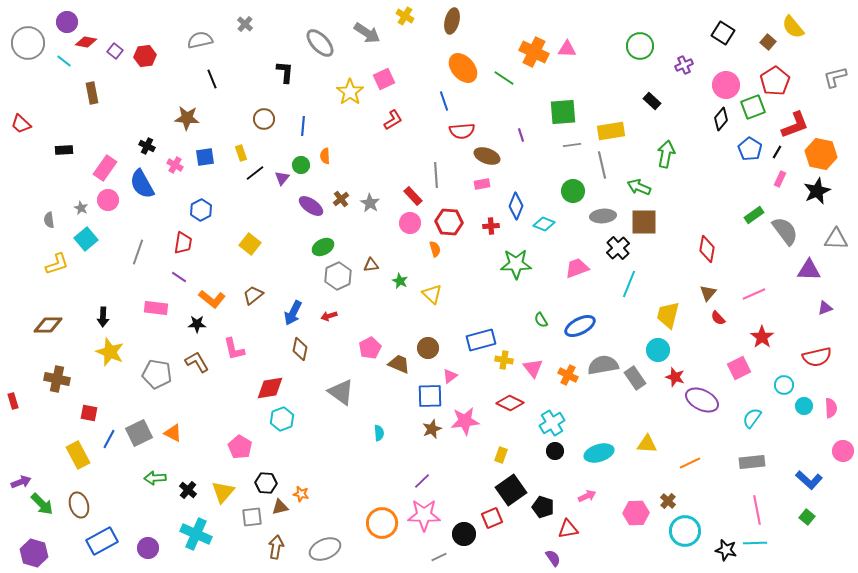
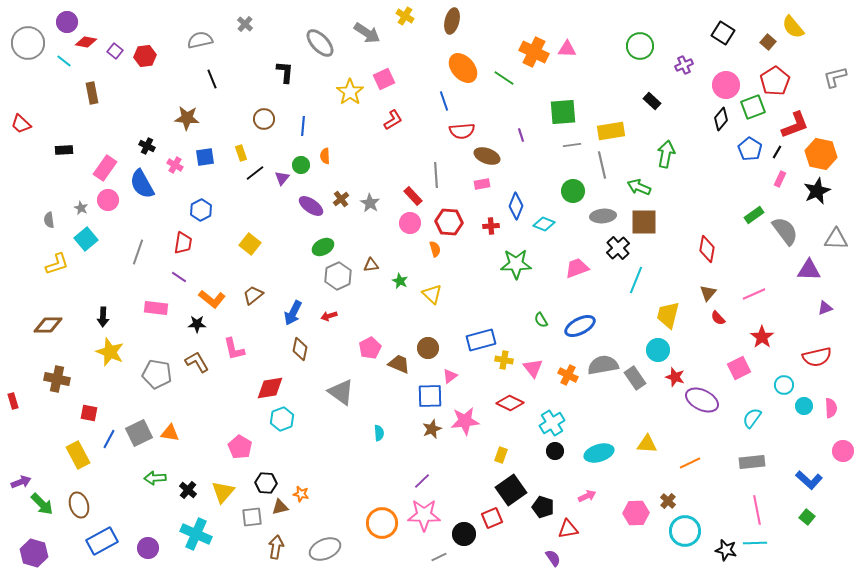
cyan line at (629, 284): moved 7 px right, 4 px up
orange triangle at (173, 433): moved 3 px left; rotated 18 degrees counterclockwise
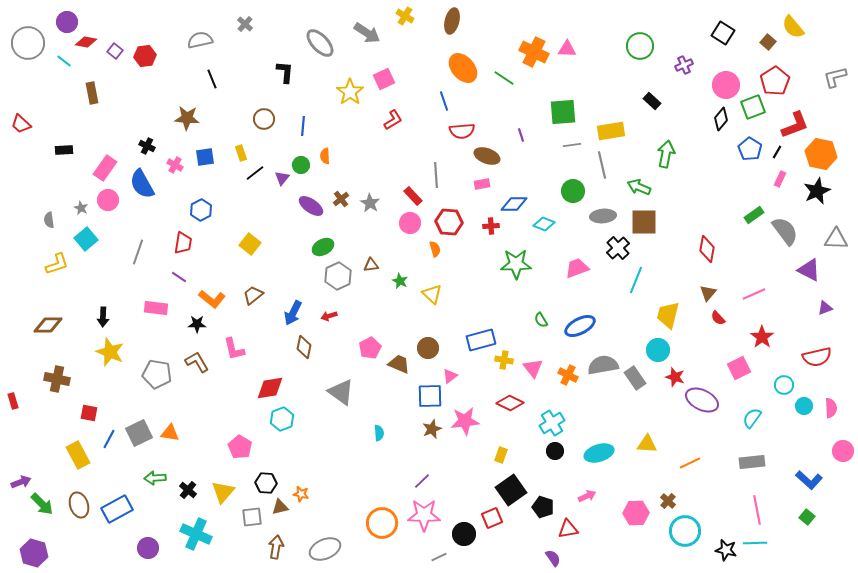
blue diamond at (516, 206): moved 2 px left, 2 px up; rotated 68 degrees clockwise
purple triangle at (809, 270): rotated 25 degrees clockwise
brown diamond at (300, 349): moved 4 px right, 2 px up
blue rectangle at (102, 541): moved 15 px right, 32 px up
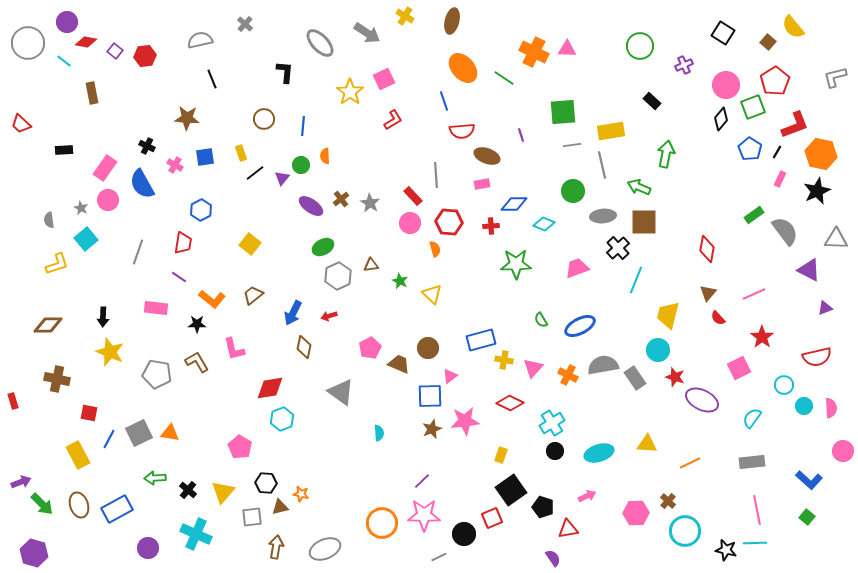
pink triangle at (533, 368): rotated 20 degrees clockwise
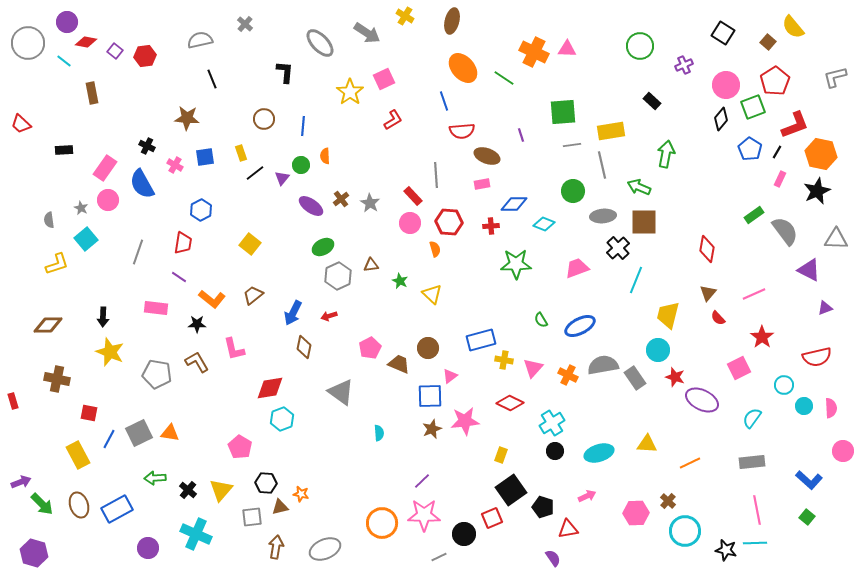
yellow triangle at (223, 492): moved 2 px left, 2 px up
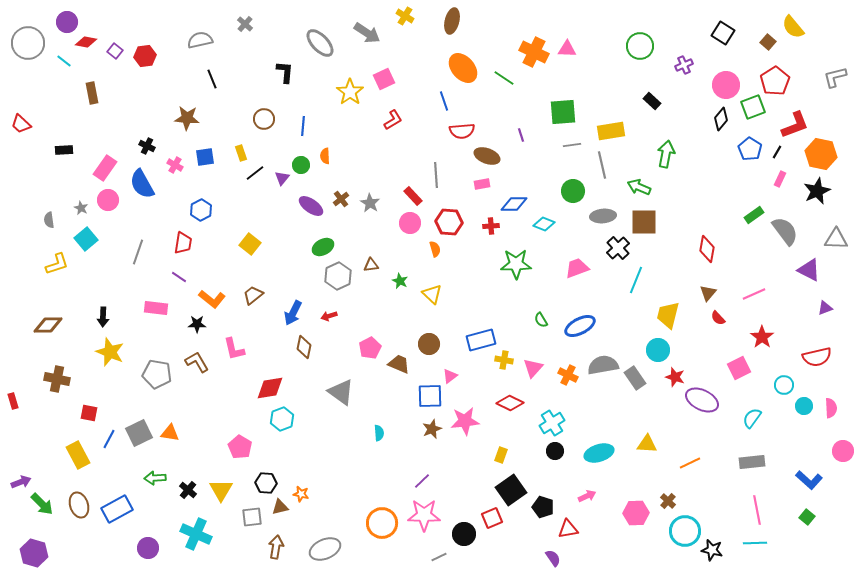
brown circle at (428, 348): moved 1 px right, 4 px up
yellow triangle at (221, 490): rotated 10 degrees counterclockwise
black star at (726, 550): moved 14 px left
